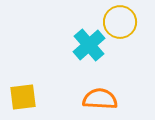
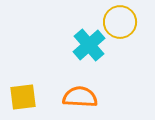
orange semicircle: moved 20 px left, 2 px up
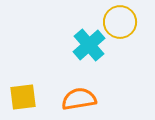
orange semicircle: moved 1 px left, 2 px down; rotated 12 degrees counterclockwise
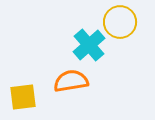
orange semicircle: moved 8 px left, 18 px up
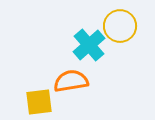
yellow circle: moved 4 px down
yellow square: moved 16 px right, 5 px down
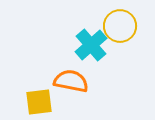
cyan cross: moved 2 px right
orange semicircle: rotated 20 degrees clockwise
